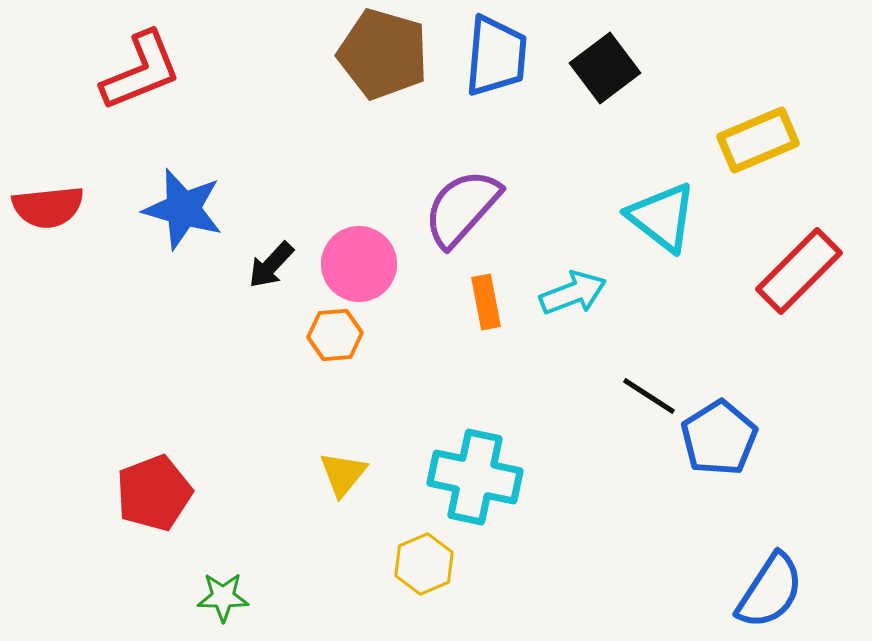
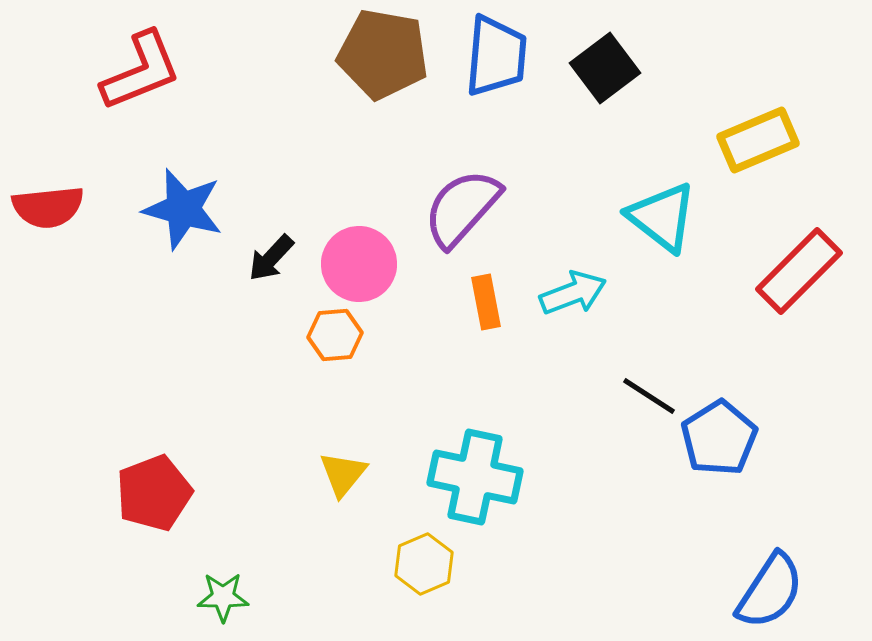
brown pentagon: rotated 6 degrees counterclockwise
black arrow: moved 7 px up
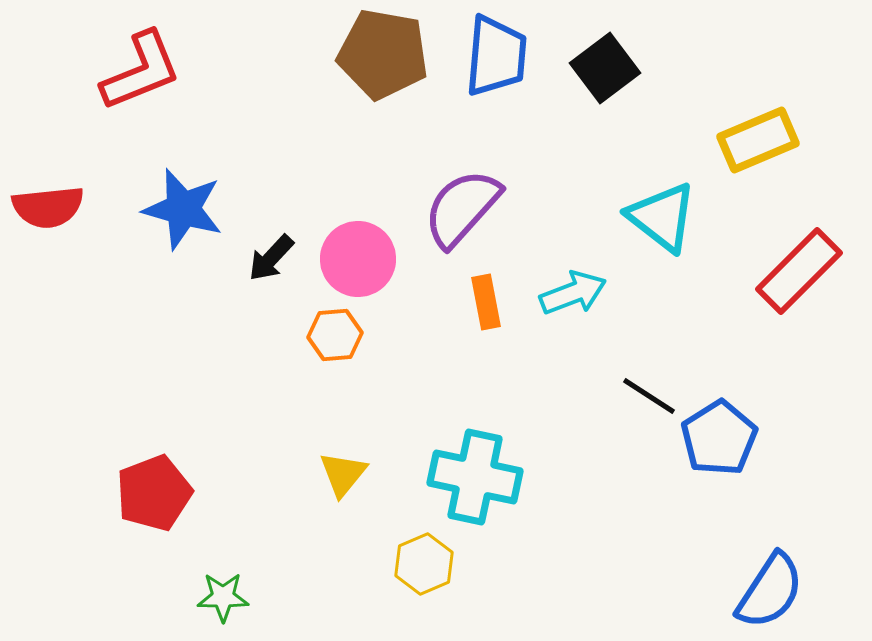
pink circle: moved 1 px left, 5 px up
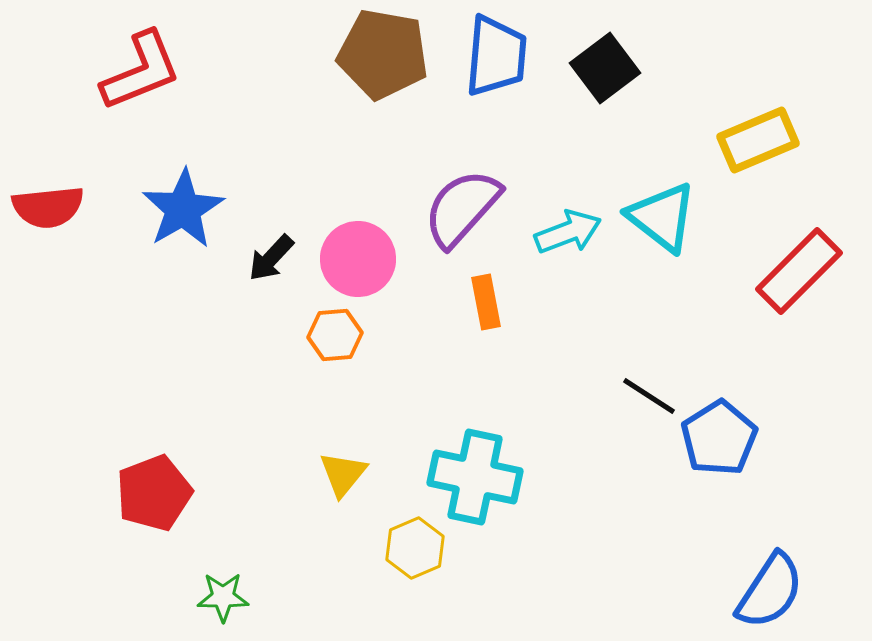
blue star: rotated 26 degrees clockwise
cyan arrow: moved 5 px left, 61 px up
yellow hexagon: moved 9 px left, 16 px up
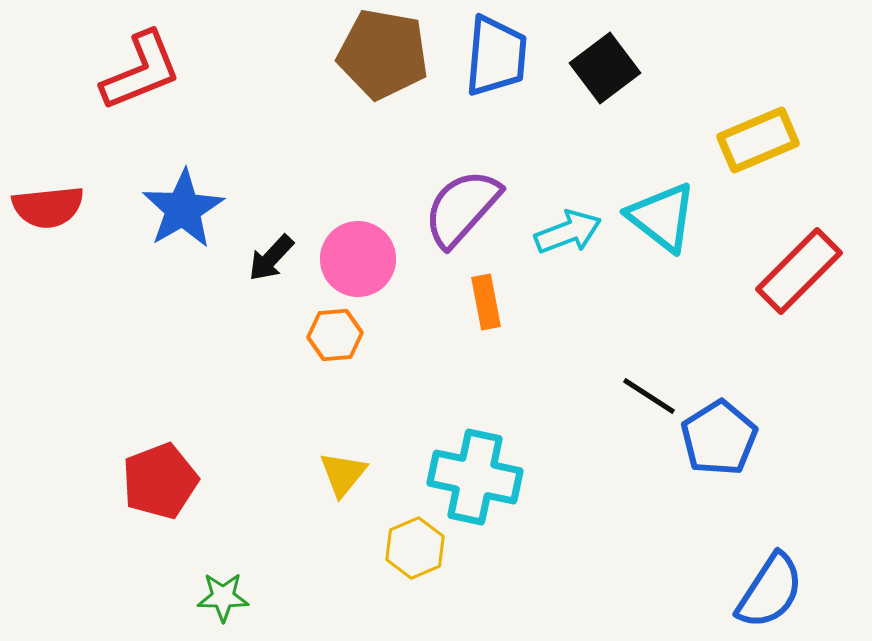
red pentagon: moved 6 px right, 12 px up
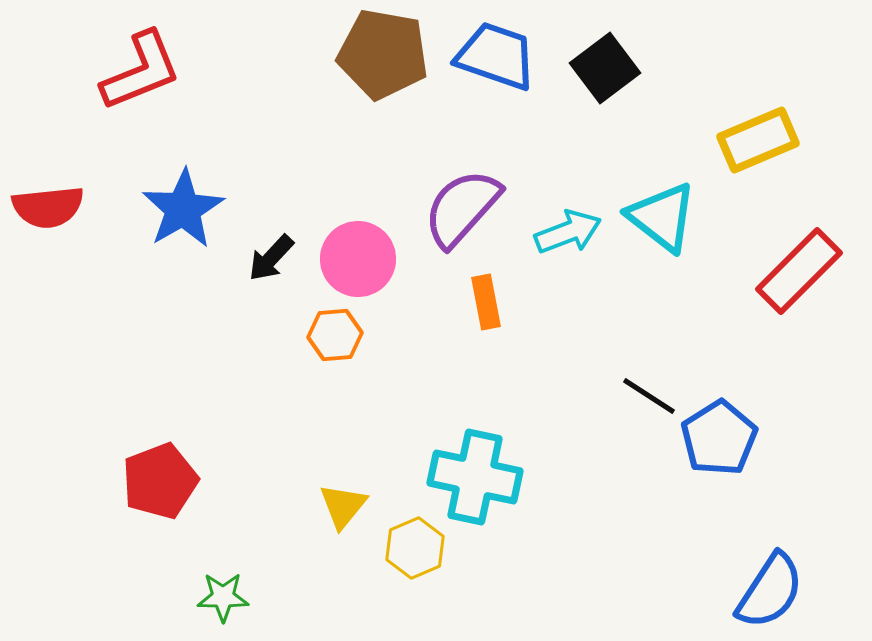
blue trapezoid: rotated 76 degrees counterclockwise
yellow triangle: moved 32 px down
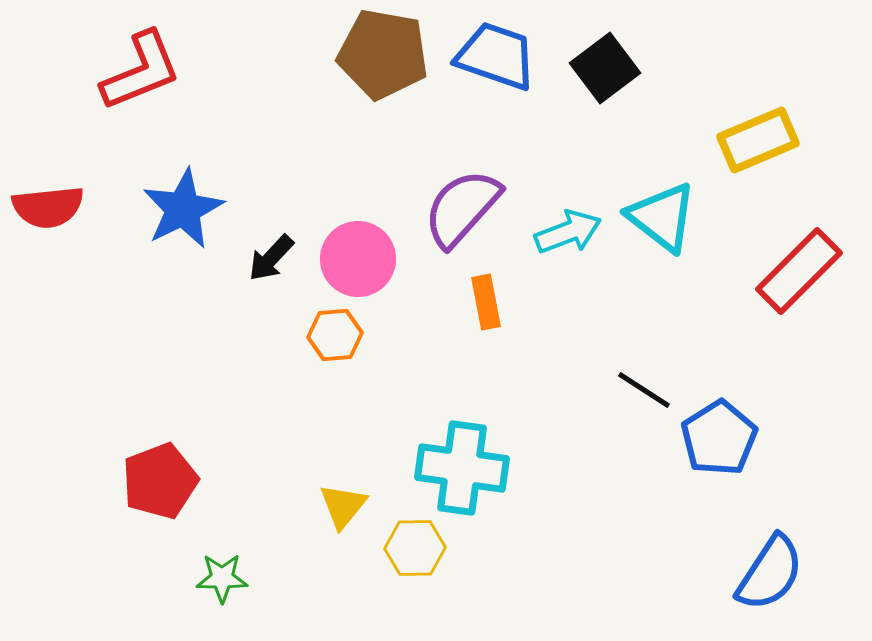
blue star: rotated 4 degrees clockwise
black line: moved 5 px left, 6 px up
cyan cross: moved 13 px left, 9 px up; rotated 4 degrees counterclockwise
yellow hexagon: rotated 22 degrees clockwise
blue semicircle: moved 18 px up
green star: moved 1 px left, 19 px up
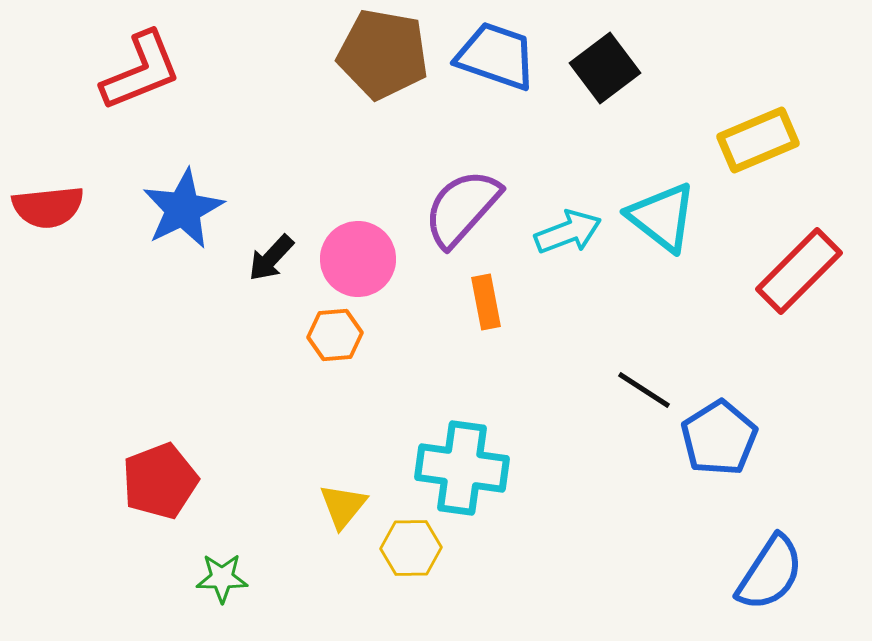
yellow hexagon: moved 4 px left
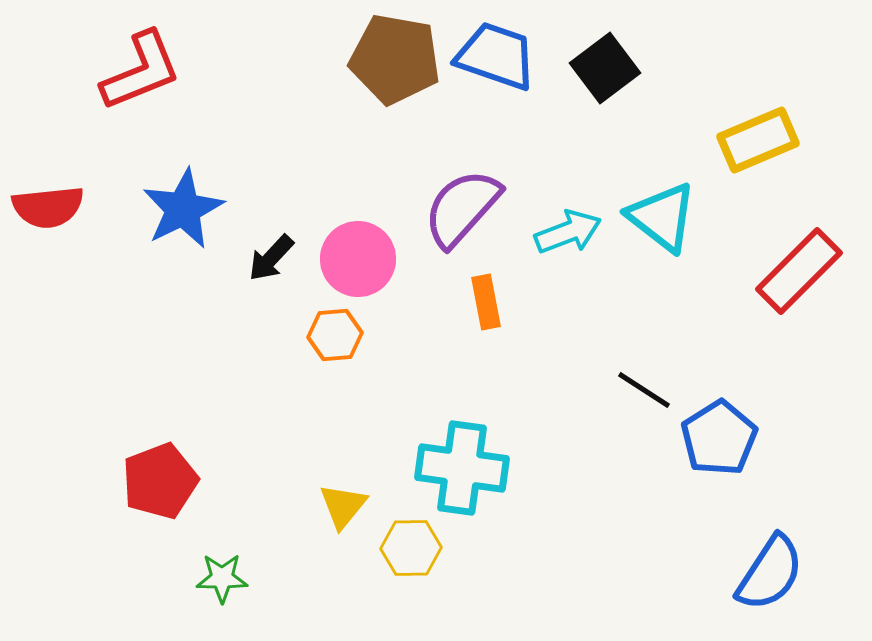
brown pentagon: moved 12 px right, 5 px down
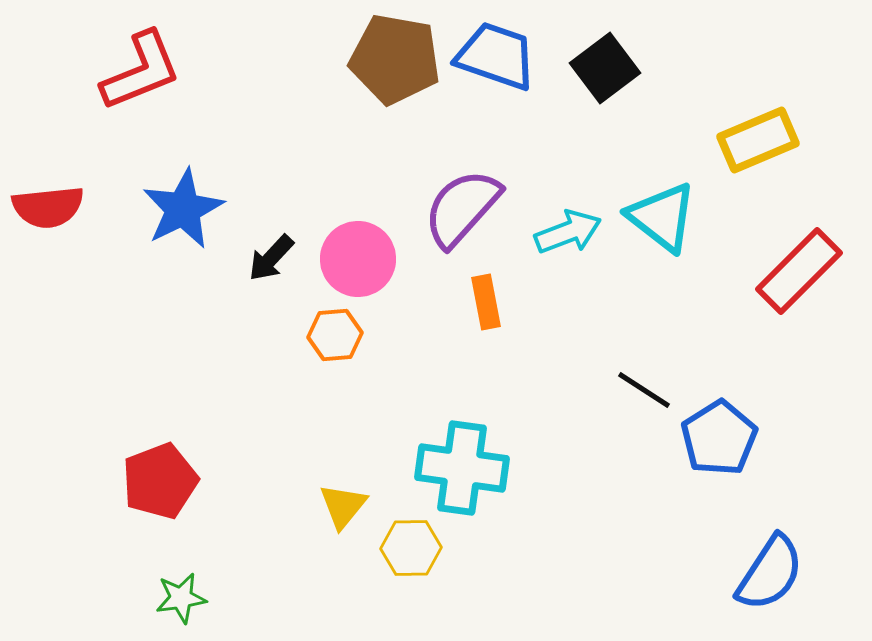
green star: moved 41 px left, 20 px down; rotated 9 degrees counterclockwise
